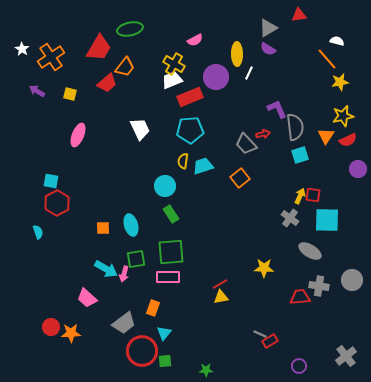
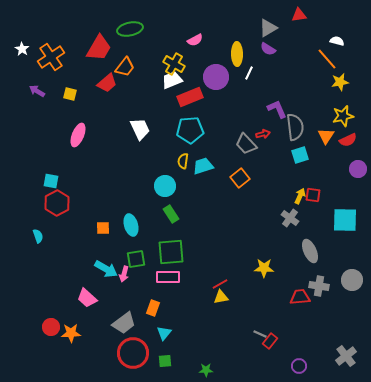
cyan square at (327, 220): moved 18 px right
cyan semicircle at (38, 232): moved 4 px down
gray ellipse at (310, 251): rotated 35 degrees clockwise
red rectangle at (270, 341): rotated 21 degrees counterclockwise
red circle at (142, 351): moved 9 px left, 2 px down
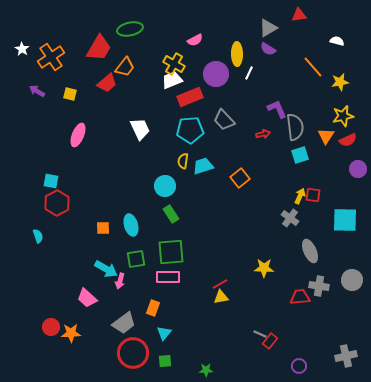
orange line at (327, 59): moved 14 px left, 8 px down
purple circle at (216, 77): moved 3 px up
gray trapezoid at (246, 144): moved 22 px left, 24 px up
pink arrow at (124, 274): moved 4 px left, 7 px down
gray cross at (346, 356): rotated 25 degrees clockwise
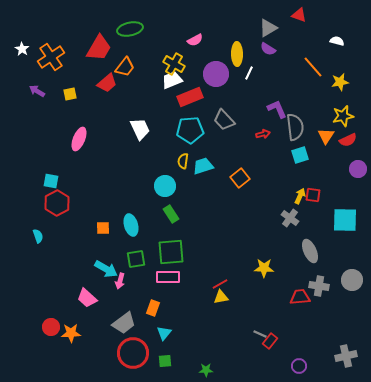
red triangle at (299, 15): rotated 28 degrees clockwise
yellow square at (70, 94): rotated 24 degrees counterclockwise
pink ellipse at (78, 135): moved 1 px right, 4 px down
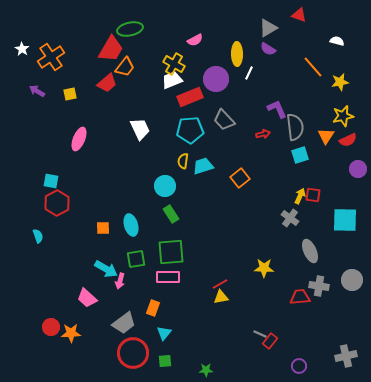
red trapezoid at (99, 48): moved 12 px right, 1 px down
purple circle at (216, 74): moved 5 px down
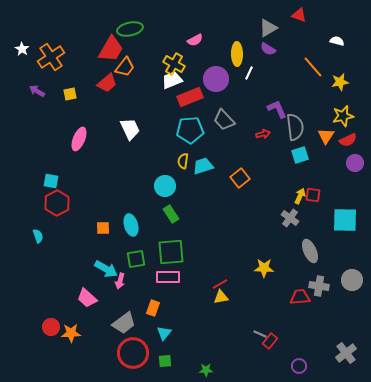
white trapezoid at (140, 129): moved 10 px left
purple circle at (358, 169): moved 3 px left, 6 px up
gray cross at (346, 356): moved 3 px up; rotated 25 degrees counterclockwise
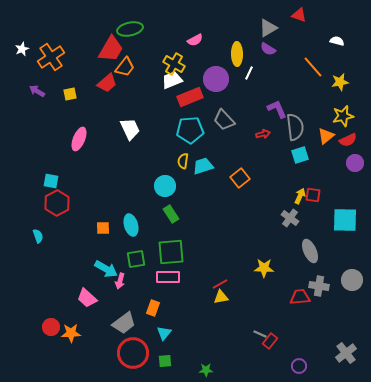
white star at (22, 49): rotated 16 degrees clockwise
orange triangle at (326, 136): rotated 18 degrees clockwise
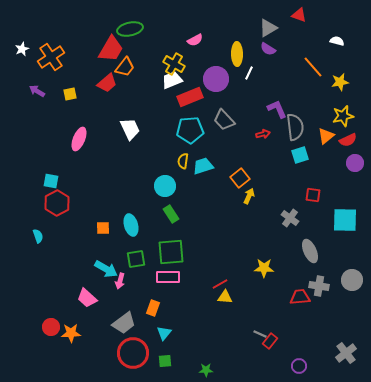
yellow arrow at (300, 196): moved 51 px left
yellow triangle at (221, 297): moved 4 px right; rotated 14 degrees clockwise
